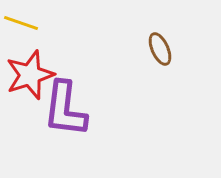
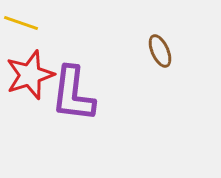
brown ellipse: moved 2 px down
purple L-shape: moved 8 px right, 15 px up
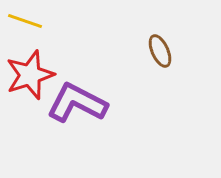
yellow line: moved 4 px right, 2 px up
purple L-shape: moved 4 px right, 9 px down; rotated 110 degrees clockwise
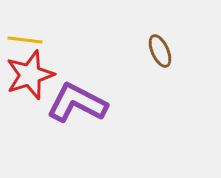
yellow line: moved 19 px down; rotated 12 degrees counterclockwise
